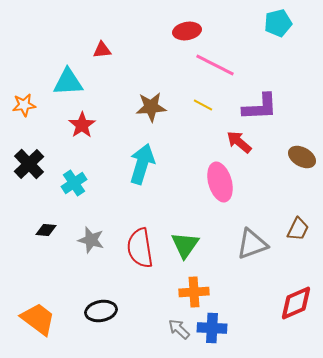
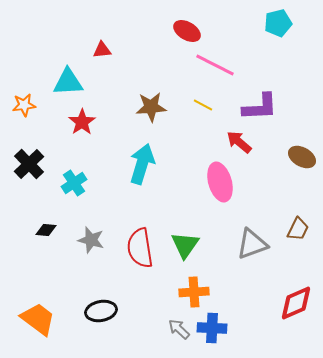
red ellipse: rotated 40 degrees clockwise
red star: moved 3 px up
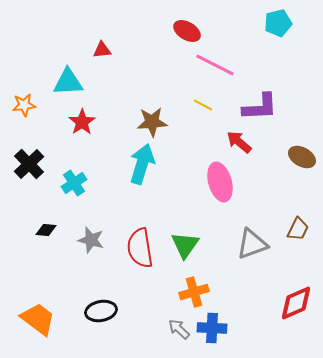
brown star: moved 1 px right, 15 px down
orange cross: rotated 12 degrees counterclockwise
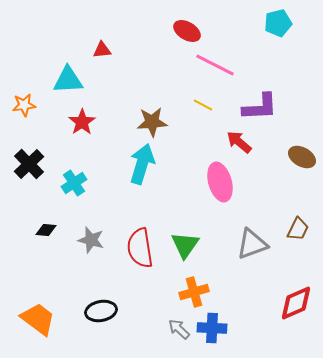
cyan triangle: moved 2 px up
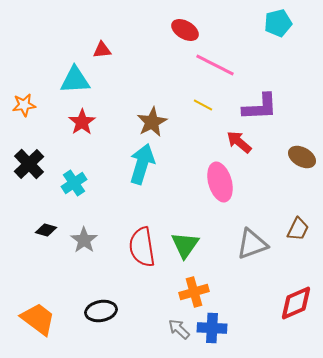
red ellipse: moved 2 px left, 1 px up
cyan triangle: moved 7 px right
brown star: rotated 24 degrees counterclockwise
black diamond: rotated 10 degrees clockwise
gray star: moved 7 px left; rotated 20 degrees clockwise
red semicircle: moved 2 px right, 1 px up
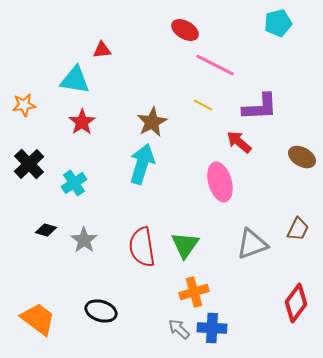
cyan triangle: rotated 12 degrees clockwise
red diamond: rotated 30 degrees counterclockwise
black ellipse: rotated 28 degrees clockwise
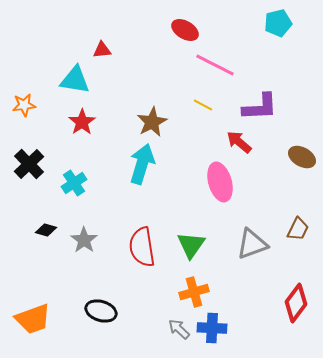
green triangle: moved 6 px right
orange trapezoid: moved 5 px left; rotated 123 degrees clockwise
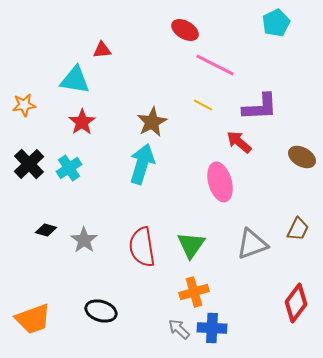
cyan pentagon: moved 2 px left; rotated 12 degrees counterclockwise
cyan cross: moved 5 px left, 15 px up
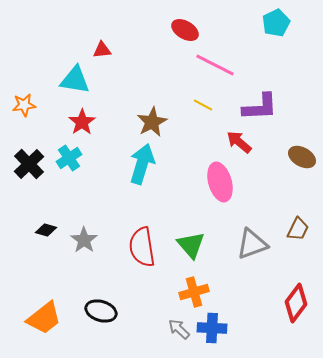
cyan cross: moved 10 px up
green triangle: rotated 16 degrees counterclockwise
orange trapezoid: moved 11 px right, 1 px up; rotated 18 degrees counterclockwise
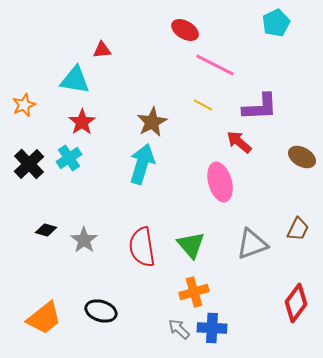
orange star: rotated 15 degrees counterclockwise
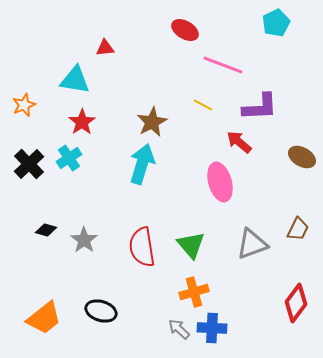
red triangle: moved 3 px right, 2 px up
pink line: moved 8 px right; rotated 6 degrees counterclockwise
